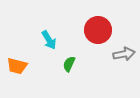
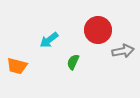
cyan arrow: rotated 84 degrees clockwise
gray arrow: moved 1 px left, 3 px up
green semicircle: moved 4 px right, 2 px up
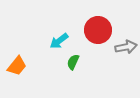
cyan arrow: moved 10 px right, 1 px down
gray arrow: moved 3 px right, 4 px up
orange trapezoid: rotated 65 degrees counterclockwise
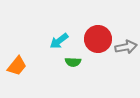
red circle: moved 9 px down
green semicircle: rotated 112 degrees counterclockwise
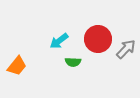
gray arrow: moved 2 px down; rotated 35 degrees counterclockwise
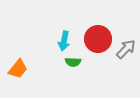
cyan arrow: moved 5 px right; rotated 42 degrees counterclockwise
orange trapezoid: moved 1 px right, 3 px down
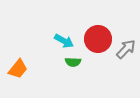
cyan arrow: rotated 72 degrees counterclockwise
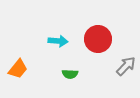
cyan arrow: moved 6 px left; rotated 24 degrees counterclockwise
gray arrow: moved 17 px down
green semicircle: moved 3 px left, 12 px down
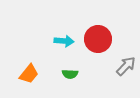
cyan arrow: moved 6 px right
orange trapezoid: moved 11 px right, 5 px down
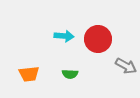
cyan arrow: moved 5 px up
gray arrow: rotated 75 degrees clockwise
orange trapezoid: rotated 45 degrees clockwise
